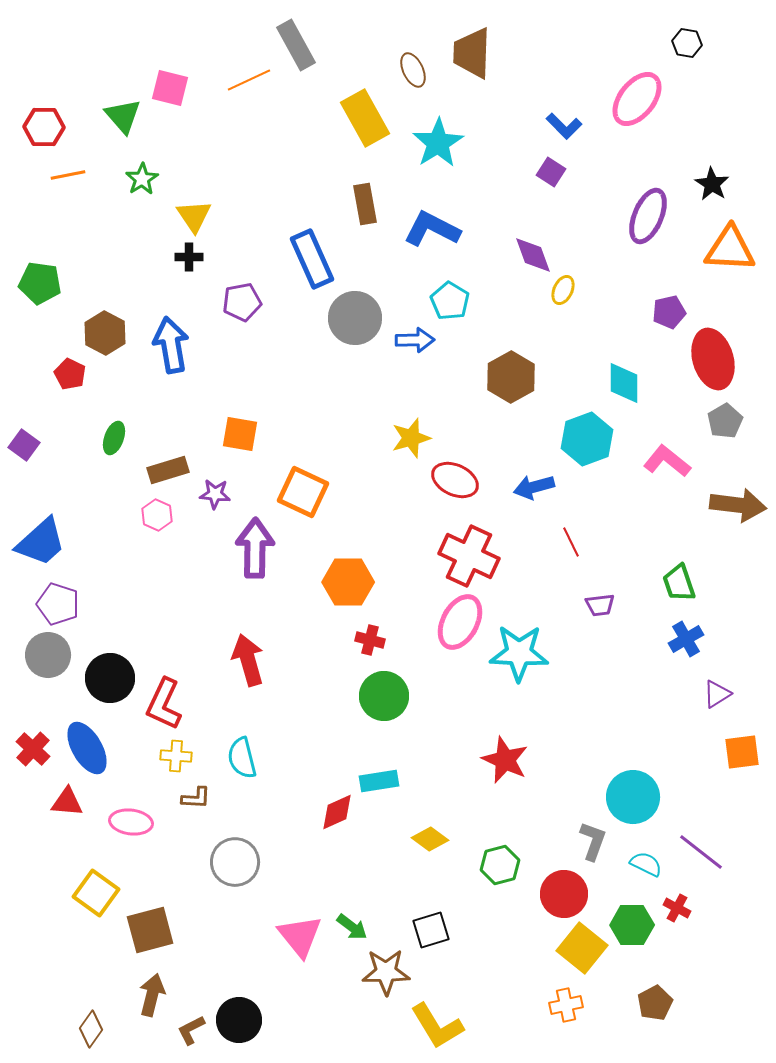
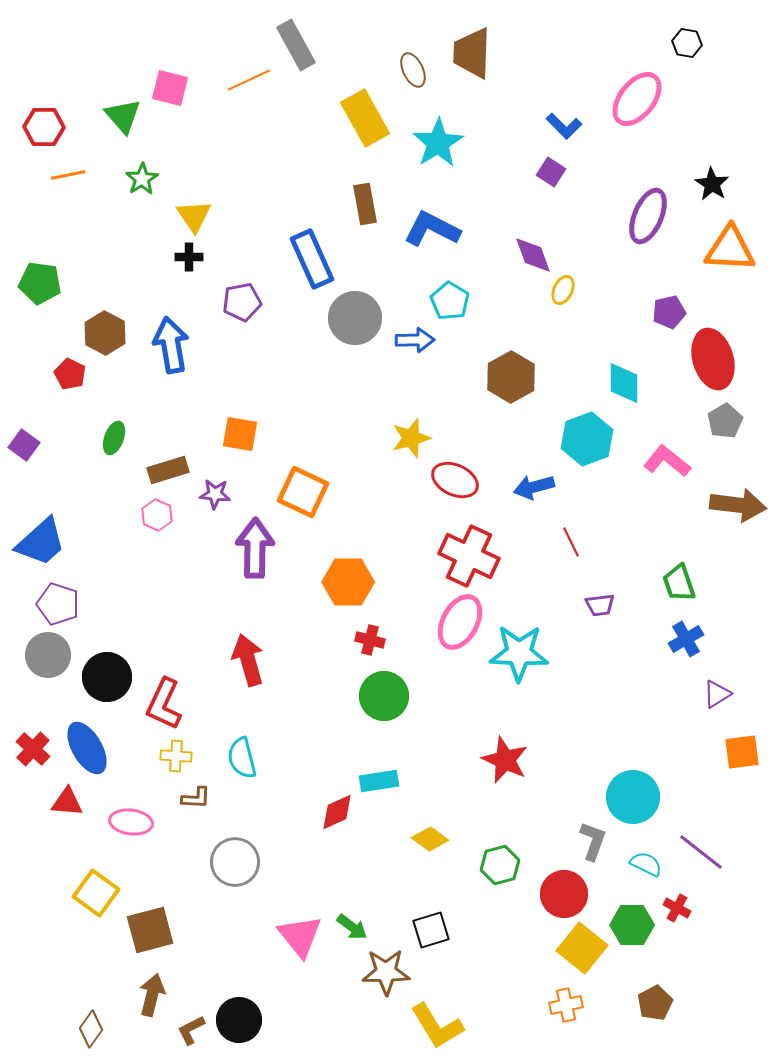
black circle at (110, 678): moved 3 px left, 1 px up
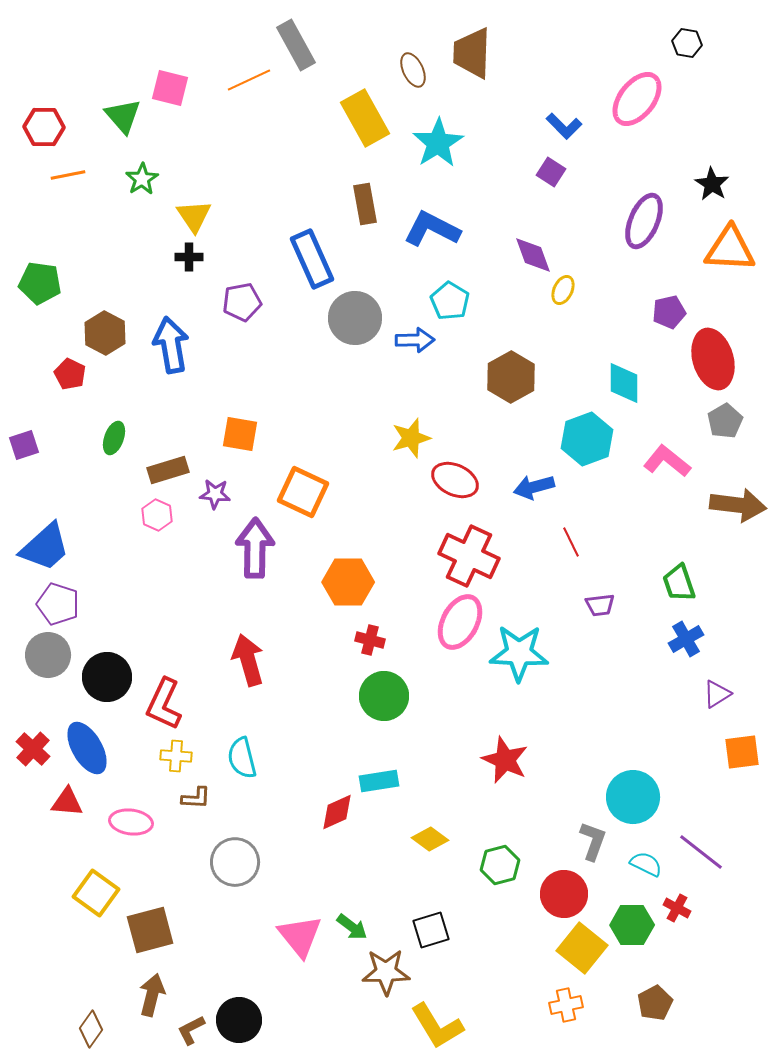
purple ellipse at (648, 216): moved 4 px left, 5 px down
purple square at (24, 445): rotated 36 degrees clockwise
blue trapezoid at (41, 542): moved 4 px right, 5 px down
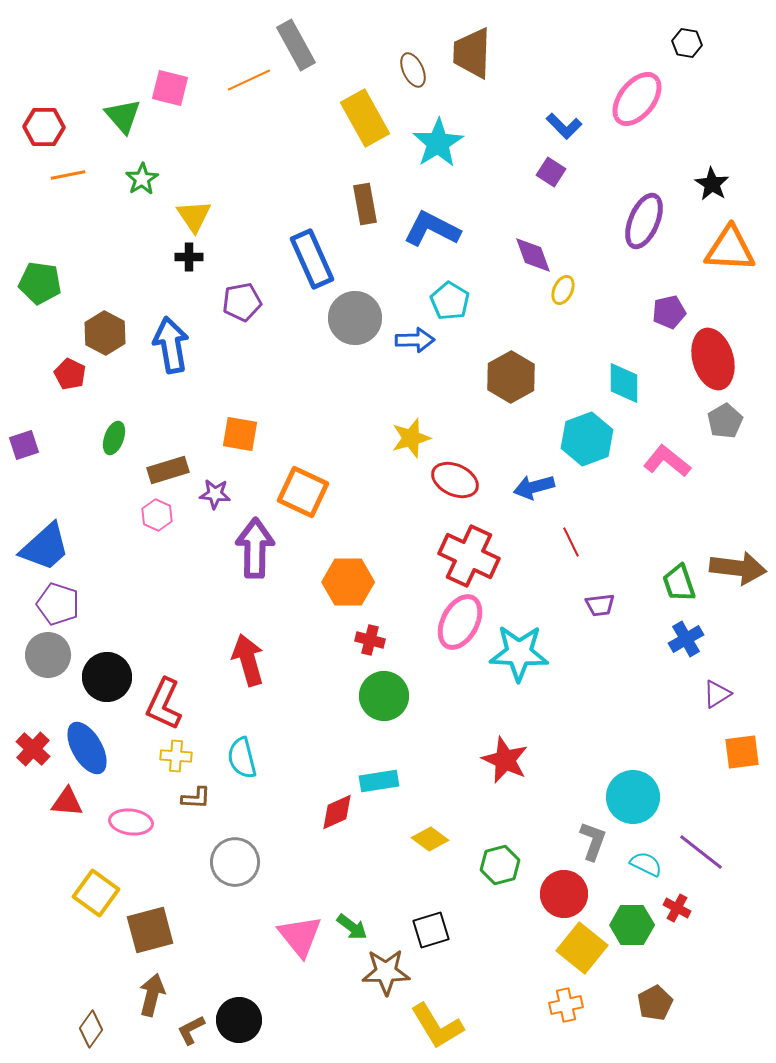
brown arrow at (738, 505): moved 63 px down
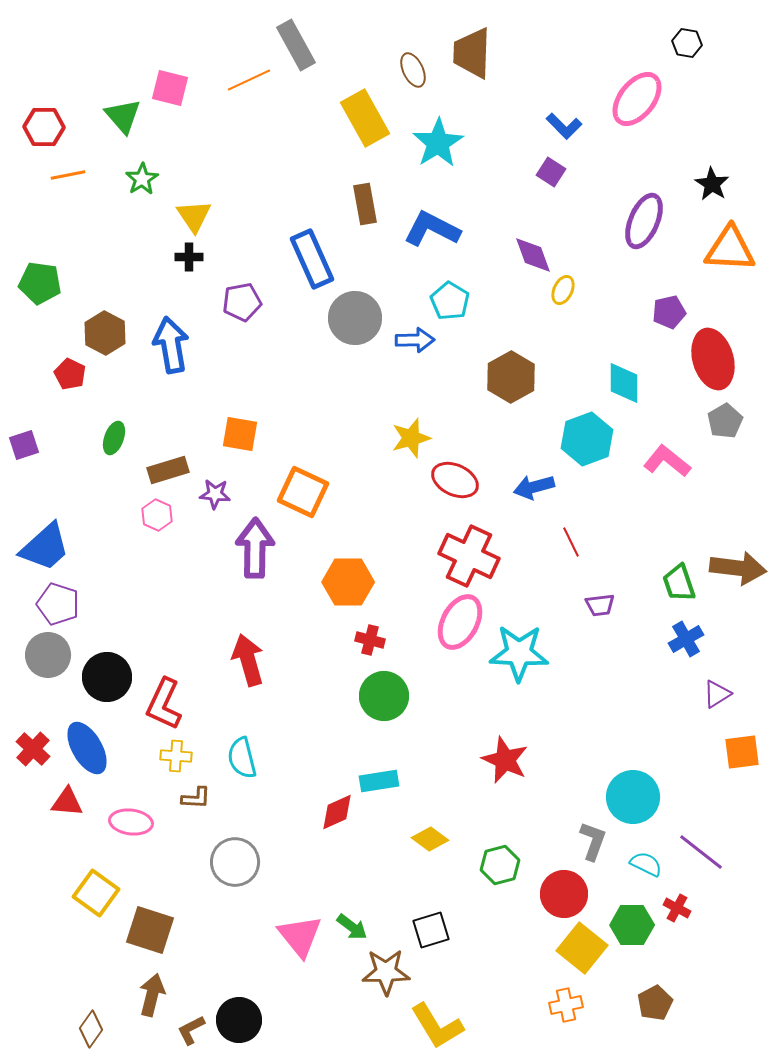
brown square at (150, 930): rotated 33 degrees clockwise
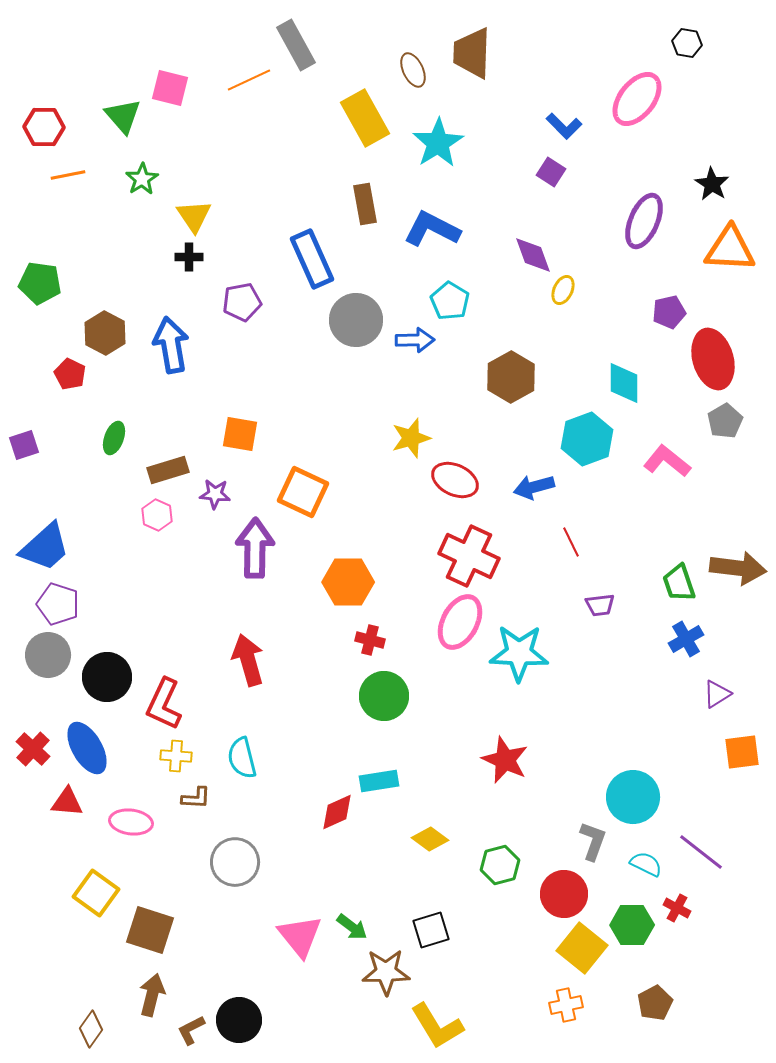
gray circle at (355, 318): moved 1 px right, 2 px down
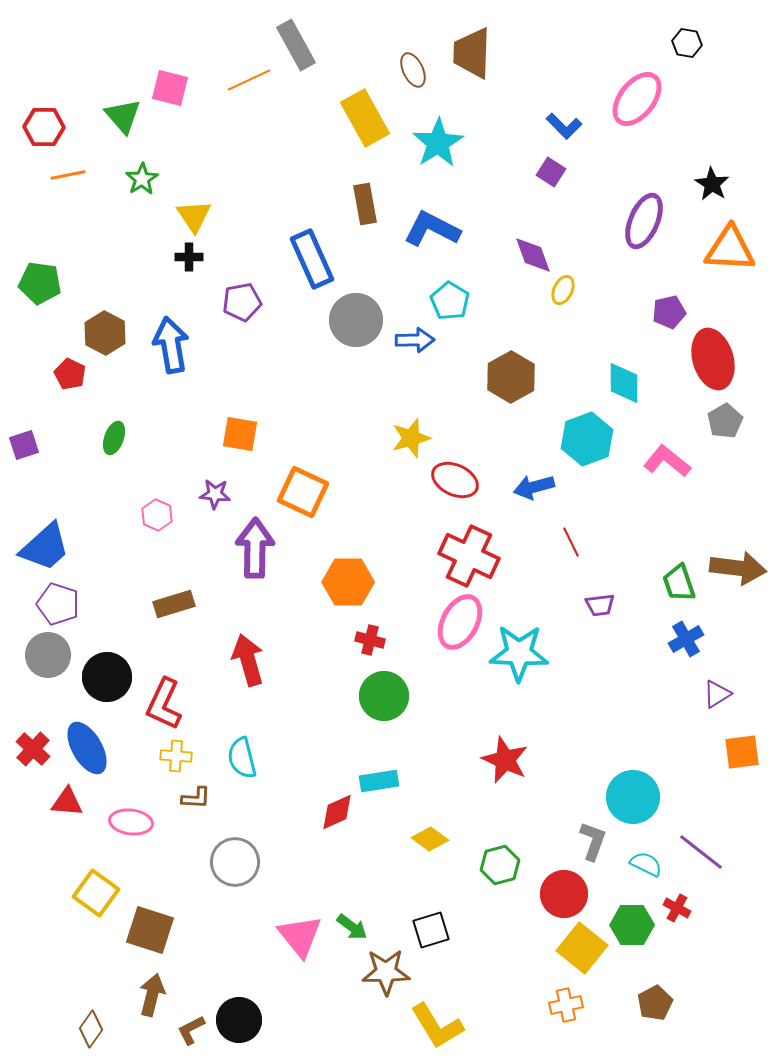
brown rectangle at (168, 470): moved 6 px right, 134 px down
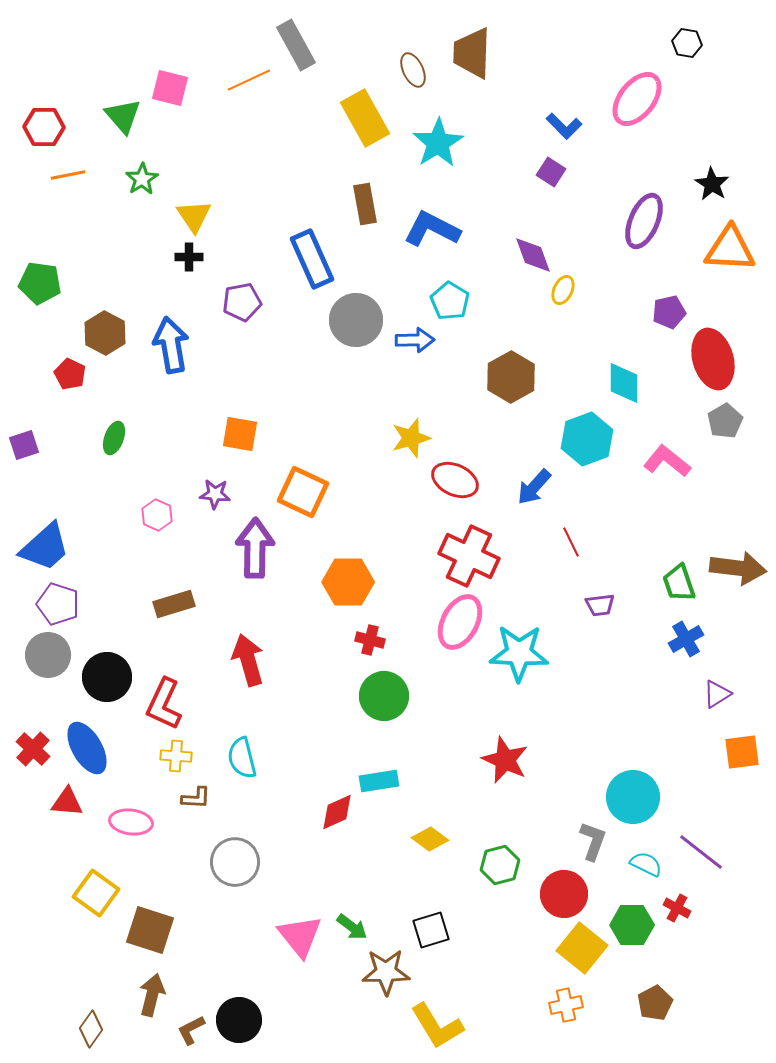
blue arrow at (534, 487): rotated 33 degrees counterclockwise
